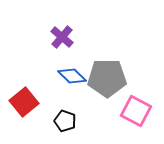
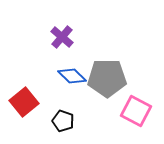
black pentagon: moved 2 px left
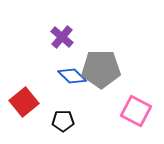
gray pentagon: moved 6 px left, 9 px up
black pentagon: rotated 20 degrees counterclockwise
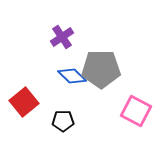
purple cross: rotated 15 degrees clockwise
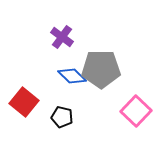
purple cross: rotated 20 degrees counterclockwise
red square: rotated 12 degrees counterclockwise
pink square: rotated 16 degrees clockwise
black pentagon: moved 1 px left, 4 px up; rotated 15 degrees clockwise
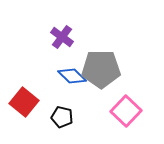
pink square: moved 10 px left
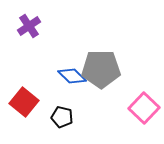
purple cross: moved 33 px left, 11 px up; rotated 20 degrees clockwise
pink square: moved 18 px right, 3 px up
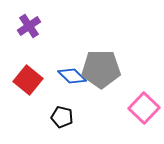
red square: moved 4 px right, 22 px up
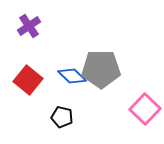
pink square: moved 1 px right, 1 px down
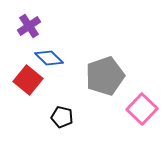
gray pentagon: moved 4 px right, 7 px down; rotated 18 degrees counterclockwise
blue diamond: moved 23 px left, 18 px up
pink square: moved 3 px left
